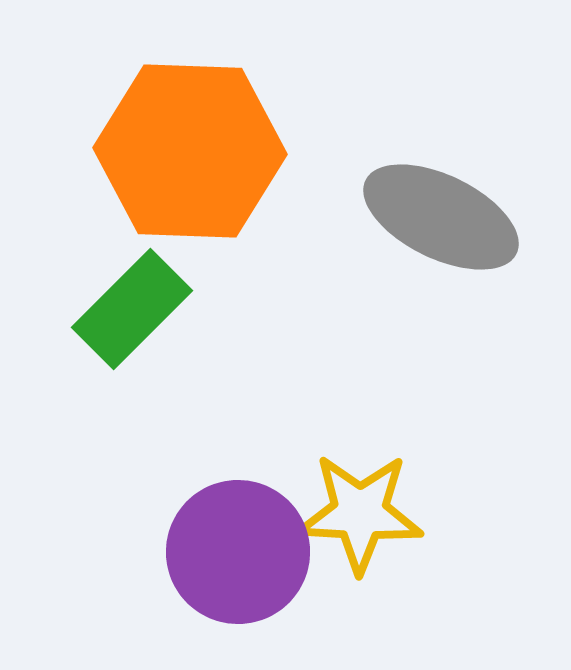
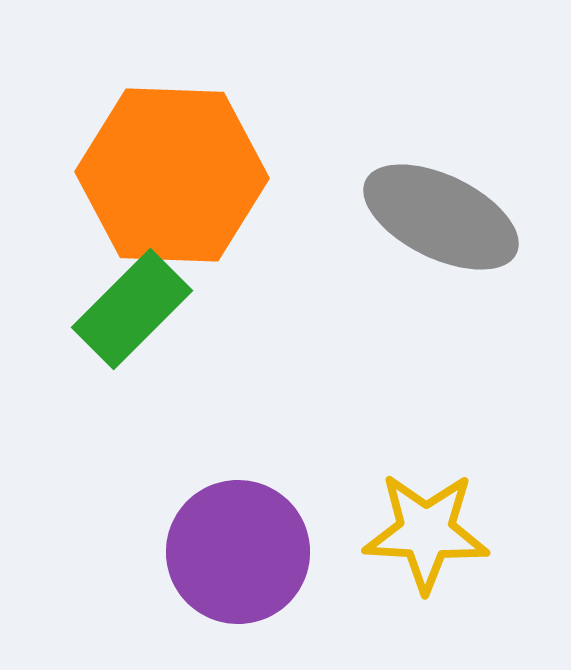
orange hexagon: moved 18 px left, 24 px down
yellow star: moved 66 px right, 19 px down
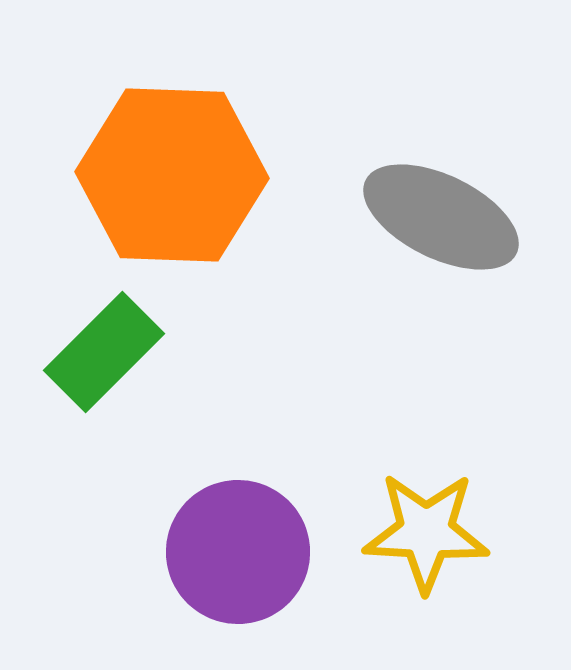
green rectangle: moved 28 px left, 43 px down
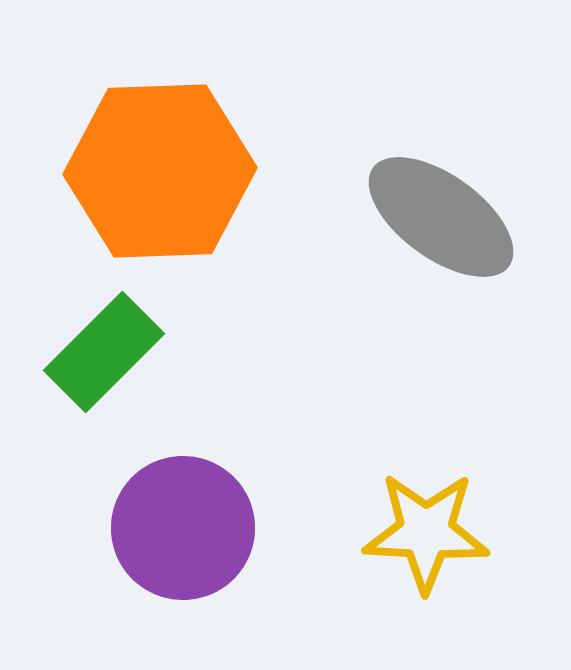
orange hexagon: moved 12 px left, 4 px up; rotated 4 degrees counterclockwise
gray ellipse: rotated 10 degrees clockwise
purple circle: moved 55 px left, 24 px up
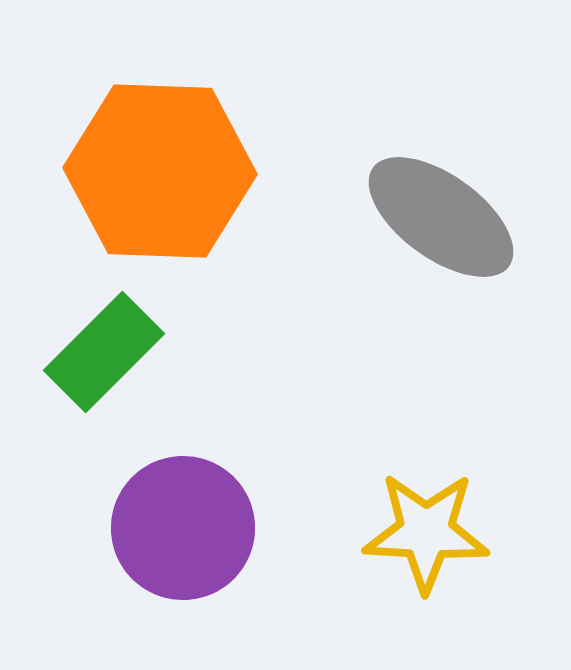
orange hexagon: rotated 4 degrees clockwise
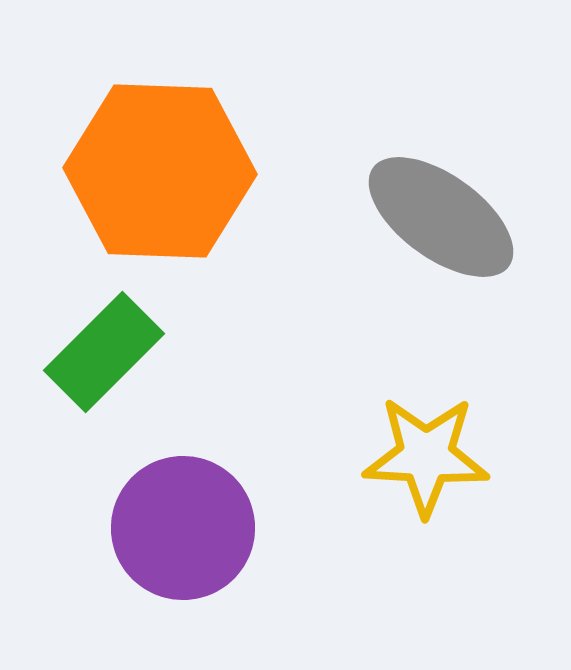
yellow star: moved 76 px up
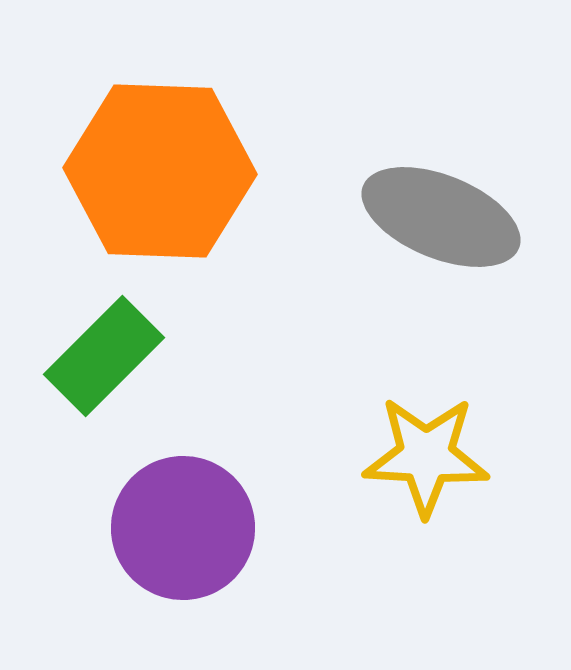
gray ellipse: rotated 14 degrees counterclockwise
green rectangle: moved 4 px down
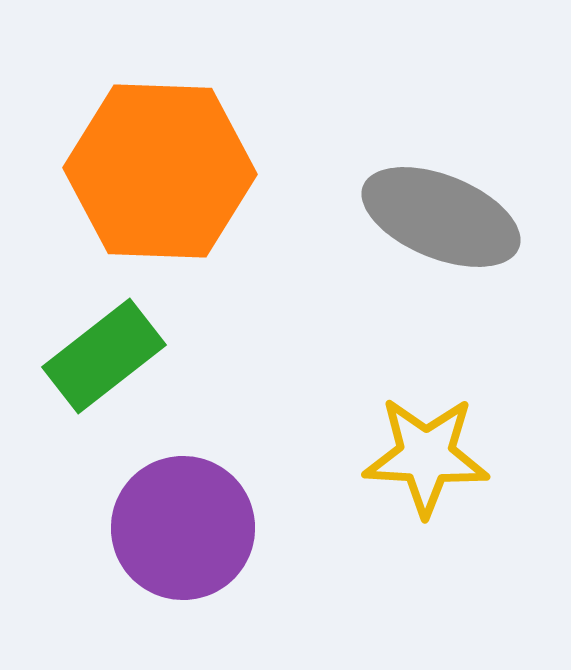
green rectangle: rotated 7 degrees clockwise
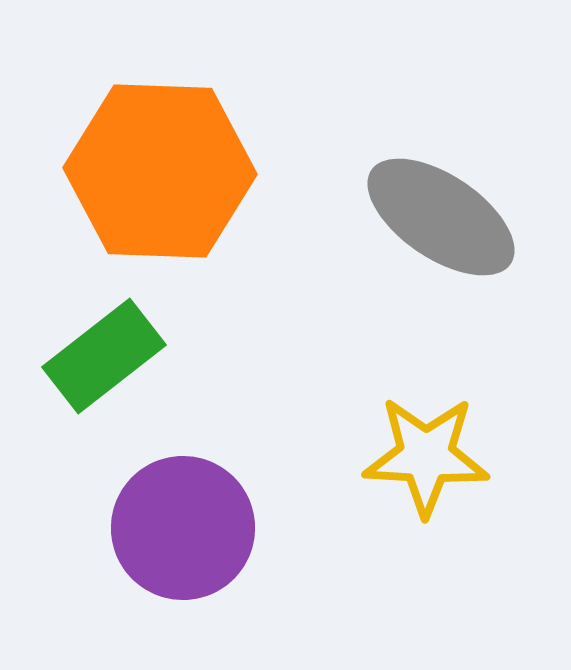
gray ellipse: rotated 12 degrees clockwise
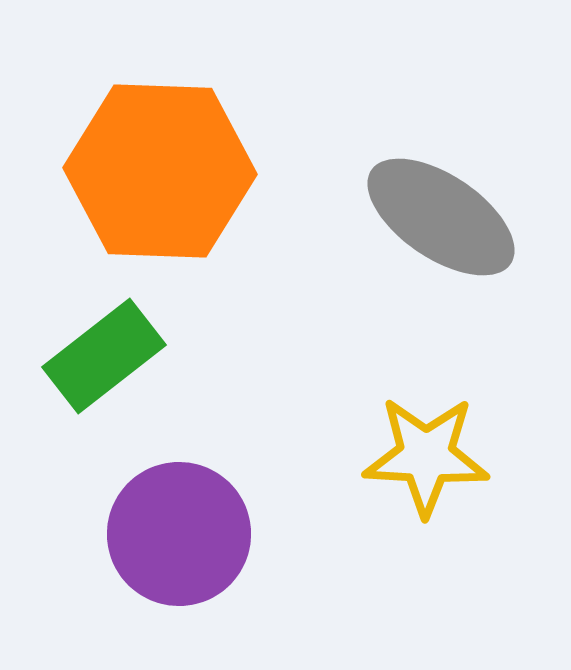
purple circle: moved 4 px left, 6 px down
